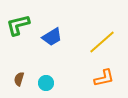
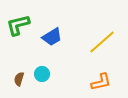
orange L-shape: moved 3 px left, 4 px down
cyan circle: moved 4 px left, 9 px up
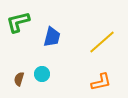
green L-shape: moved 3 px up
blue trapezoid: rotated 45 degrees counterclockwise
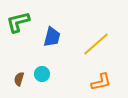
yellow line: moved 6 px left, 2 px down
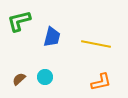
green L-shape: moved 1 px right, 1 px up
yellow line: rotated 52 degrees clockwise
cyan circle: moved 3 px right, 3 px down
brown semicircle: rotated 32 degrees clockwise
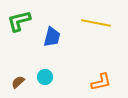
yellow line: moved 21 px up
brown semicircle: moved 1 px left, 3 px down
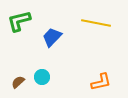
blue trapezoid: rotated 150 degrees counterclockwise
cyan circle: moved 3 px left
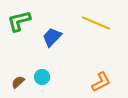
yellow line: rotated 12 degrees clockwise
orange L-shape: rotated 15 degrees counterclockwise
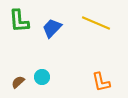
green L-shape: rotated 80 degrees counterclockwise
blue trapezoid: moved 9 px up
orange L-shape: rotated 105 degrees clockwise
